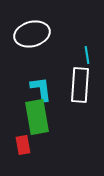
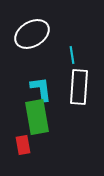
white ellipse: rotated 16 degrees counterclockwise
cyan line: moved 15 px left
white rectangle: moved 1 px left, 2 px down
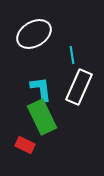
white ellipse: moved 2 px right
white rectangle: rotated 20 degrees clockwise
green rectangle: moved 5 px right; rotated 16 degrees counterclockwise
red rectangle: moved 2 px right; rotated 54 degrees counterclockwise
